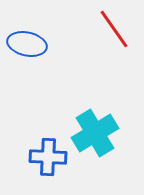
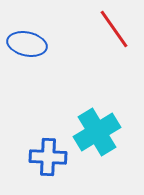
cyan cross: moved 2 px right, 1 px up
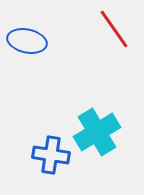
blue ellipse: moved 3 px up
blue cross: moved 3 px right, 2 px up; rotated 6 degrees clockwise
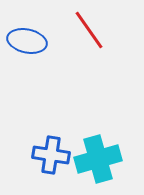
red line: moved 25 px left, 1 px down
cyan cross: moved 1 px right, 27 px down; rotated 15 degrees clockwise
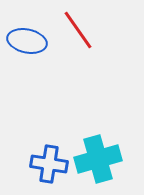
red line: moved 11 px left
blue cross: moved 2 px left, 9 px down
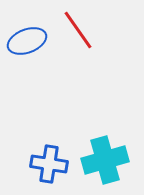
blue ellipse: rotated 33 degrees counterclockwise
cyan cross: moved 7 px right, 1 px down
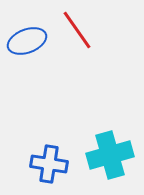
red line: moved 1 px left
cyan cross: moved 5 px right, 5 px up
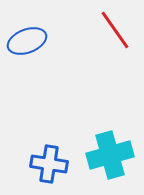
red line: moved 38 px right
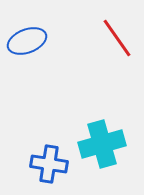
red line: moved 2 px right, 8 px down
cyan cross: moved 8 px left, 11 px up
